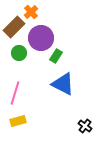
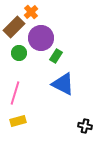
black cross: rotated 24 degrees counterclockwise
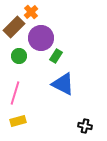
green circle: moved 3 px down
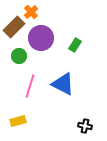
green rectangle: moved 19 px right, 11 px up
pink line: moved 15 px right, 7 px up
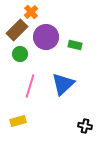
brown rectangle: moved 3 px right, 3 px down
purple circle: moved 5 px right, 1 px up
green rectangle: rotated 72 degrees clockwise
green circle: moved 1 px right, 2 px up
blue triangle: rotated 50 degrees clockwise
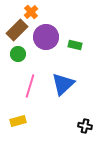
green circle: moved 2 px left
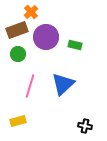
brown rectangle: rotated 25 degrees clockwise
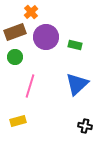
brown rectangle: moved 2 px left, 2 px down
green circle: moved 3 px left, 3 px down
blue triangle: moved 14 px right
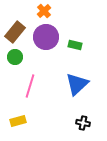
orange cross: moved 13 px right, 1 px up
brown rectangle: rotated 30 degrees counterclockwise
black cross: moved 2 px left, 3 px up
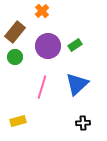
orange cross: moved 2 px left
purple circle: moved 2 px right, 9 px down
green rectangle: rotated 48 degrees counterclockwise
pink line: moved 12 px right, 1 px down
black cross: rotated 16 degrees counterclockwise
